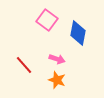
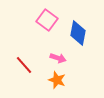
pink arrow: moved 1 px right, 1 px up
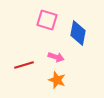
pink square: rotated 20 degrees counterclockwise
pink arrow: moved 2 px left, 1 px up
red line: rotated 66 degrees counterclockwise
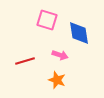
blue diamond: moved 1 px right; rotated 20 degrees counterclockwise
pink arrow: moved 4 px right, 2 px up
red line: moved 1 px right, 4 px up
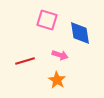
blue diamond: moved 1 px right
orange star: rotated 12 degrees clockwise
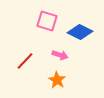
pink square: moved 1 px down
blue diamond: moved 1 px up; rotated 55 degrees counterclockwise
red line: rotated 30 degrees counterclockwise
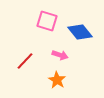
blue diamond: rotated 25 degrees clockwise
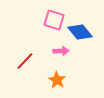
pink square: moved 7 px right, 1 px up
pink arrow: moved 1 px right, 4 px up; rotated 21 degrees counterclockwise
